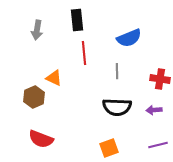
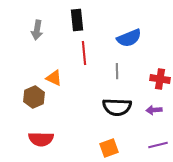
red semicircle: rotated 20 degrees counterclockwise
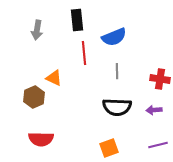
blue semicircle: moved 15 px left, 1 px up
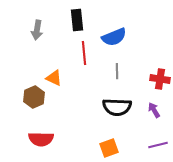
purple arrow: rotated 63 degrees clockwise
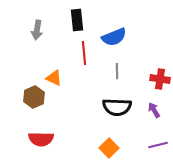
orange square: rotated 24 degrees counterclockwise
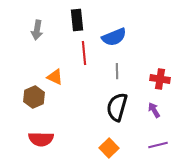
orange triangle: moved 1 px right, 1 px up
black semicircle: rotated 104 degrees clockwise
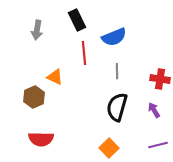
black rectangle: rotated 20 degrees counterclockwise
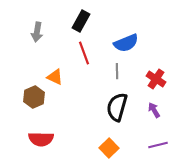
black rectangle: moved 4 px right, 1 px down; rotated 55 degrees clockwise
gray arrow: moved 2 px down
blue semicircle: moved 12 px right, 6 px down
red line: rotated 15 degrees counterclockwise
red cross: moved 4 px left; rotated 24 degrees clockwise
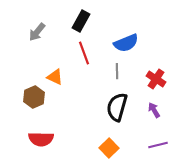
gray arrow: rotated 30 degrees clockwise
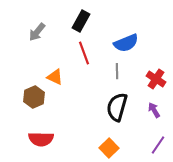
purple line: rotated 42 degrees counterclockwise
